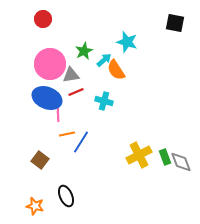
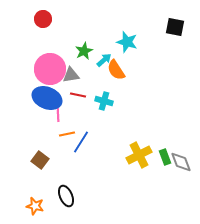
black square: moved 4 px down
pink circle: moved 5 px down
red line: moved 2 px right, 3 px down; rotated 35 degrees clockwise
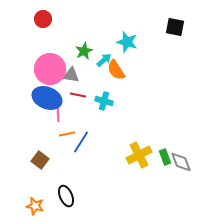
gray triangle: rotated 18 degrees clockwise
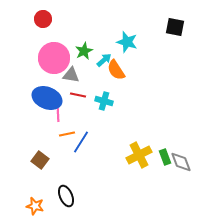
pink circle: moved 4 px right, 11 px up
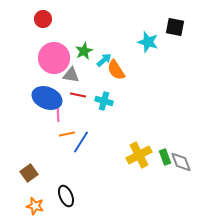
cyan star: moved 21 px right
brown square: moved 11 px left, 13 px down; rotated 18 degrees clockwise
